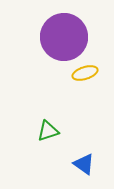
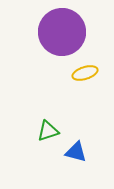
purple circle: moved 2 px left, 5 px up
blue triangle: moved 8 px left, 12 px up; rotated 20 degrees counterclockwise
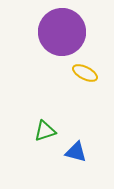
yellow ellipse: rotated 45 degrees clockwise
green triangle: moved 3 px left
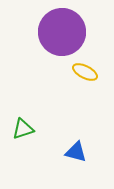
yellow ellipse: moved 1 px up
green triangle: moved 22 px left, 2 px up
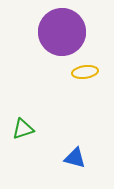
yellow ellipse: rotated 35 degrees counterclockwise
blue triangle: moved 1 px left, 6 px down
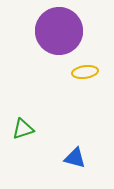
purple circle: moved 3 px left, 1 px up
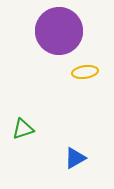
blue triangle: rotated 45 degrees counterclockwise
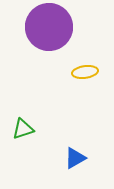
purple circle: moved 10 px left, 4 px up
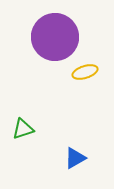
purple circle: moved 6 px right, 10 px down
yellow ellipse: rotated 10 degrees counterclockwise
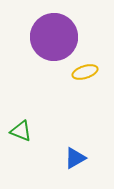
purple circle: moved 1 px left
green triangle: moved 2 px left, 2 px down; rotated 40 degrees clockwise
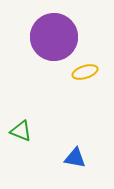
blue triangle: rotated 40 degrees clockwise
